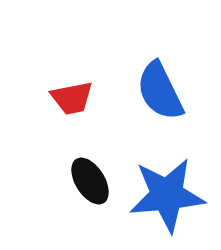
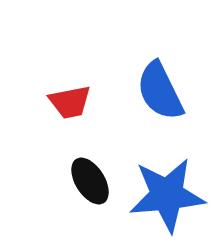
red trapezoid: moved 2 px left, 4 px down
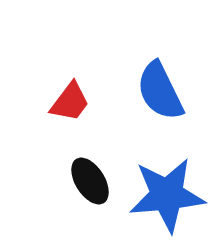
red trapezoid: rotated 42 degrees counterclockwise
